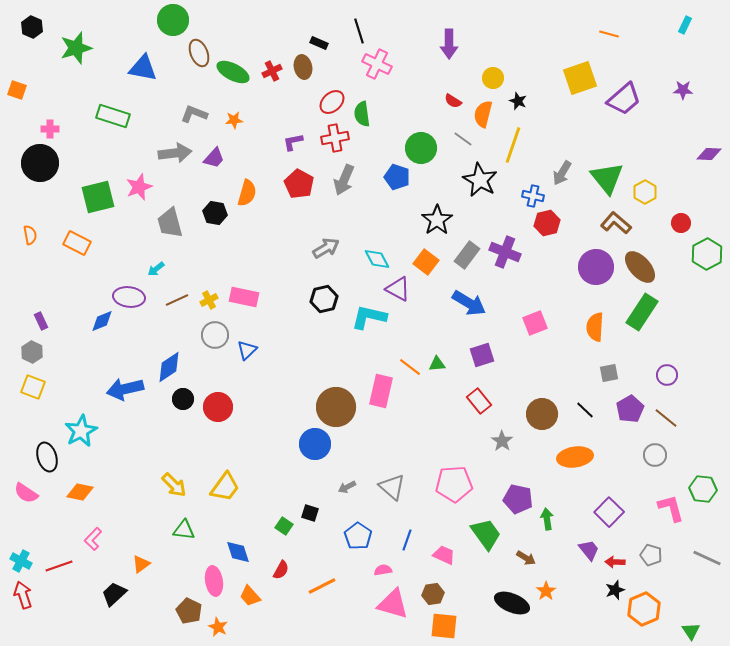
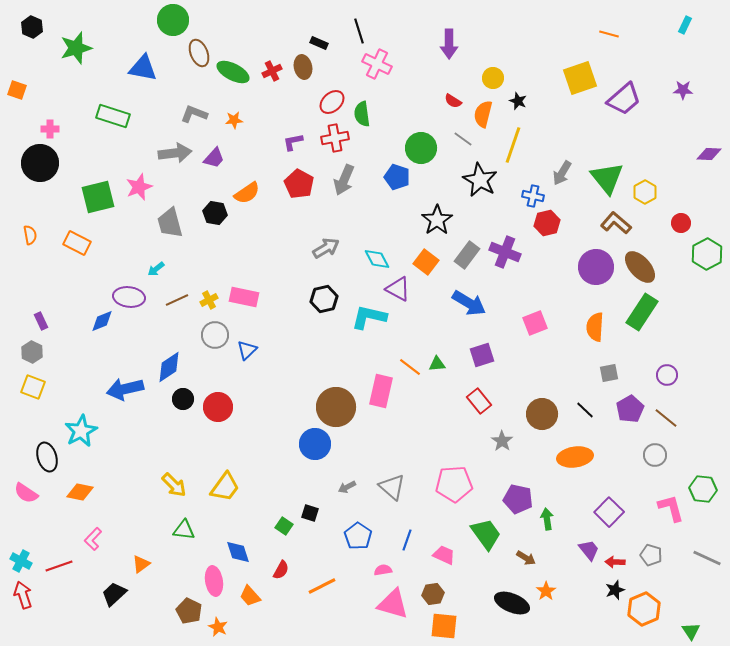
orange semicircle at (247, 193): rotated 40 degrees clockwise
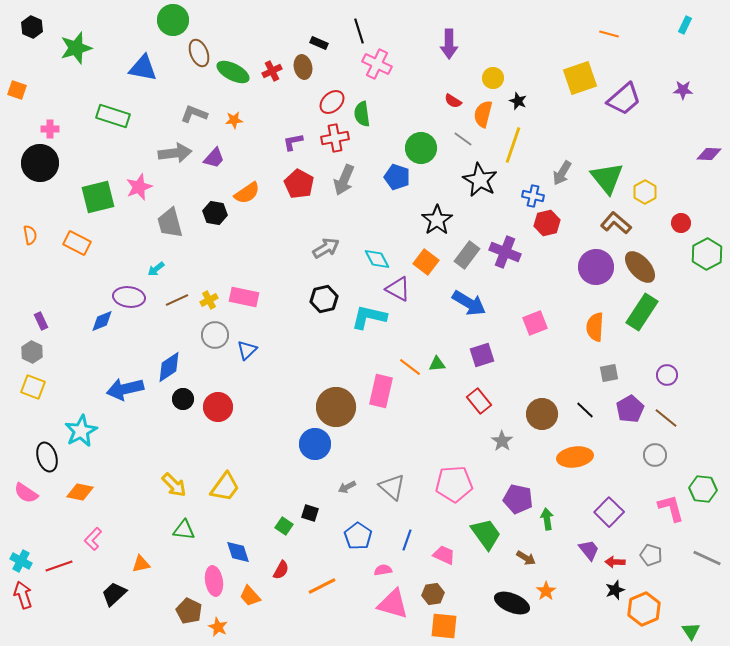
orange triangle at (141, 564): rotated 24 degrees clockwise
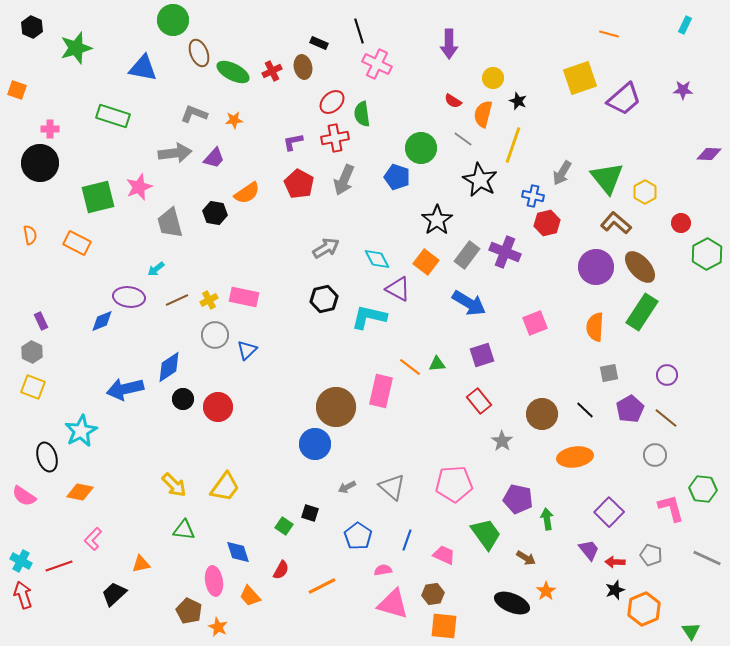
pink semicircle at (26, 493): moved 2 px left, 3 px down
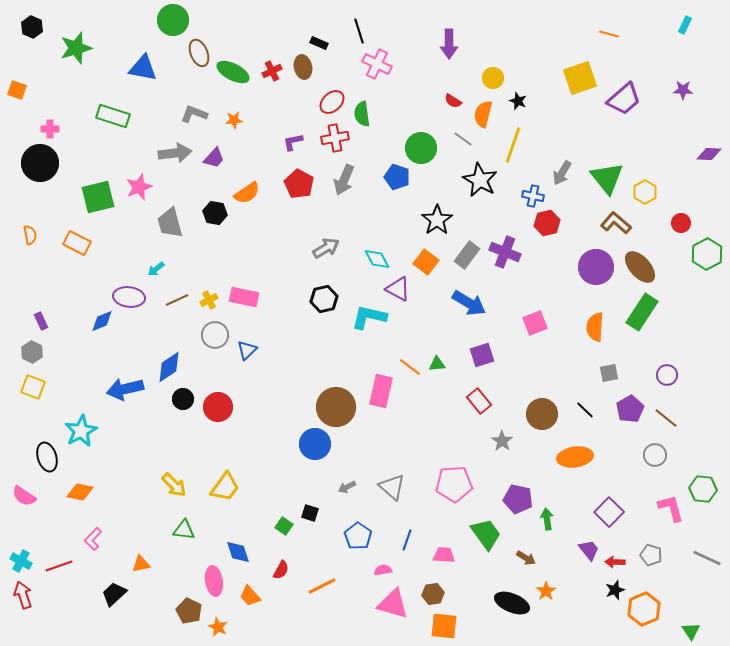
pink trapezoid at (444, 555): rotated 20 degrees counterclockwise
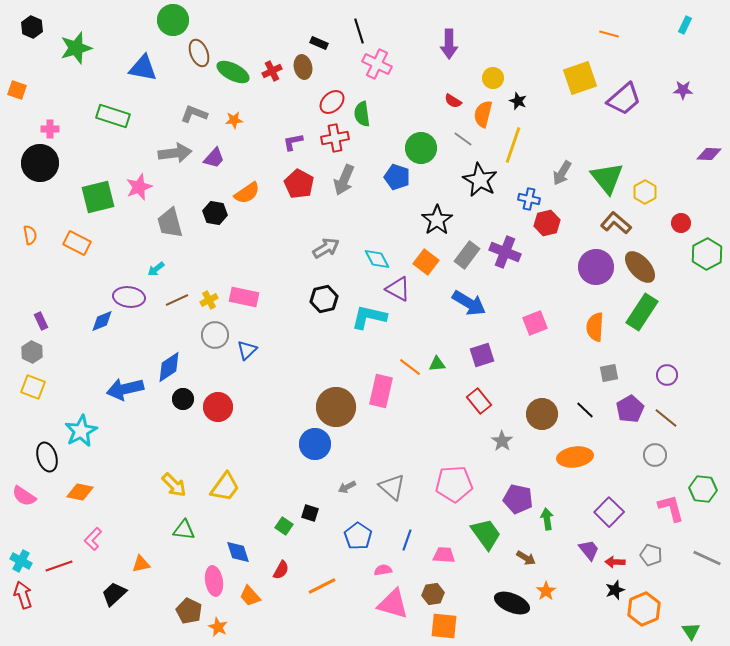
blue cross at (533, 196): moved 4 px left, 3 px down
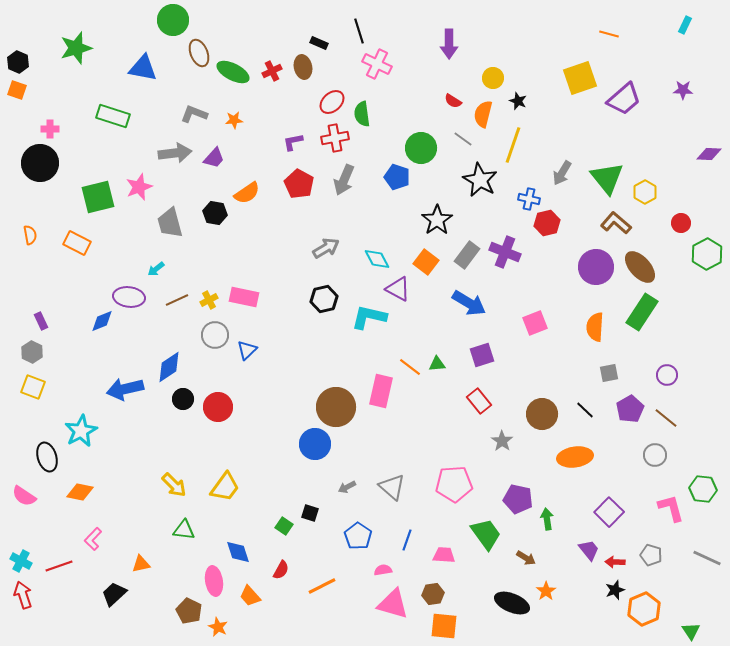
black hexagon at (32, 27): moved 14 px left, 35 px down
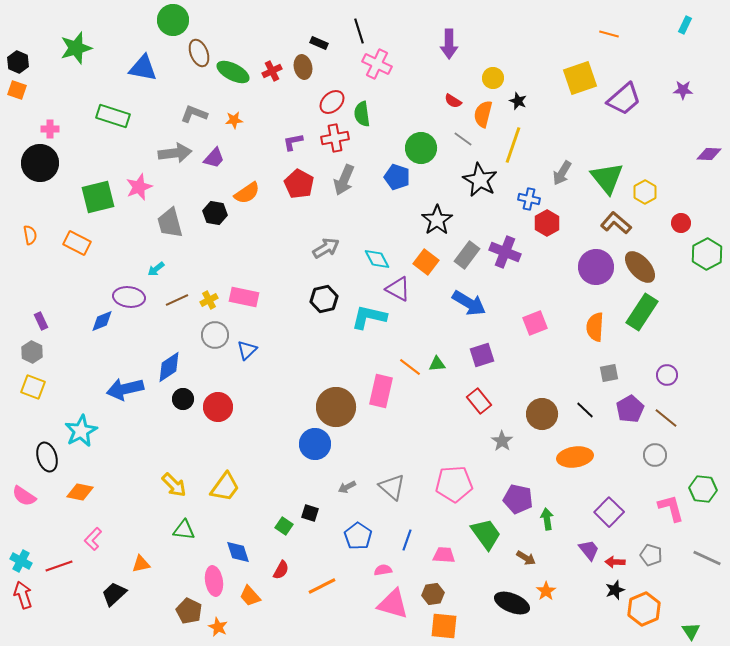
red hexagon at (547, 223): rotated 15 degrees counterclockwise
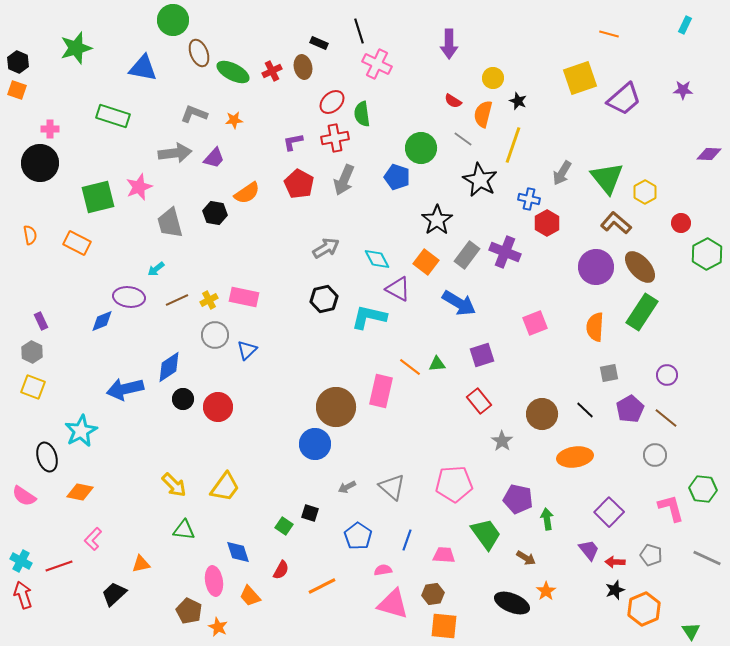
blue arrow at (469, 303): moved 10 px left
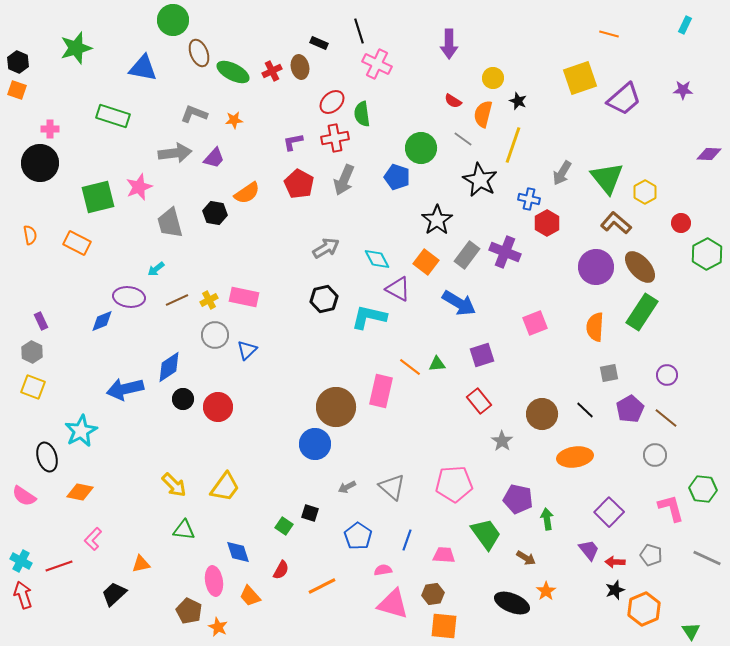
brown ellipse at (303, 67): moved 3 px left
